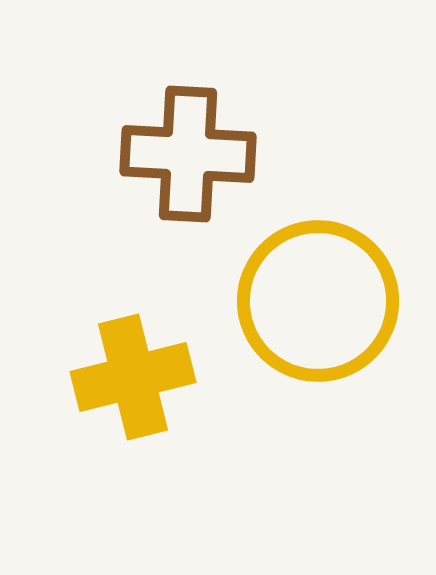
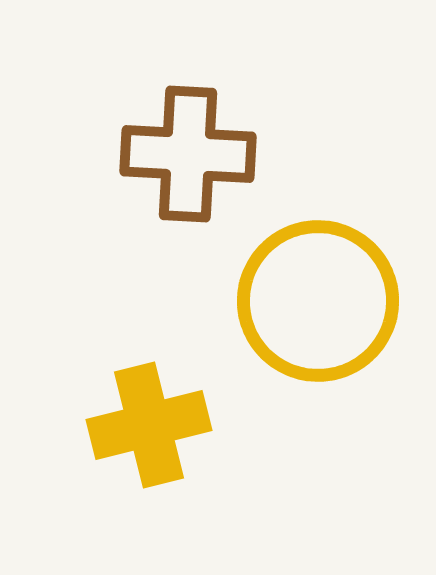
yellow cross: moved 16 px right, 48 px down
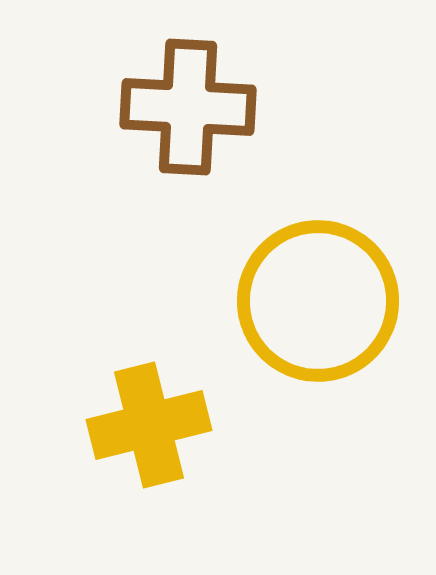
brown cross: moved 47 px up
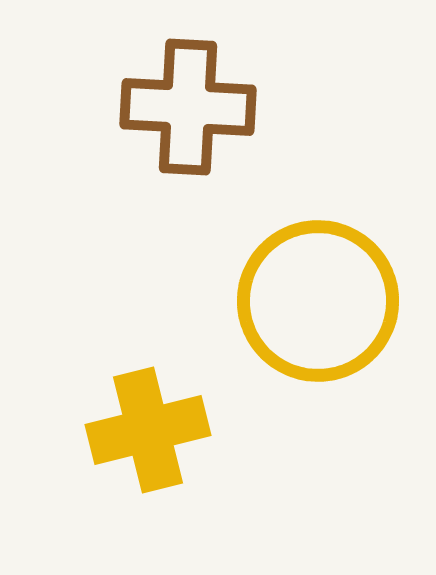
yellow cross: moved 1 px left, 5 px down
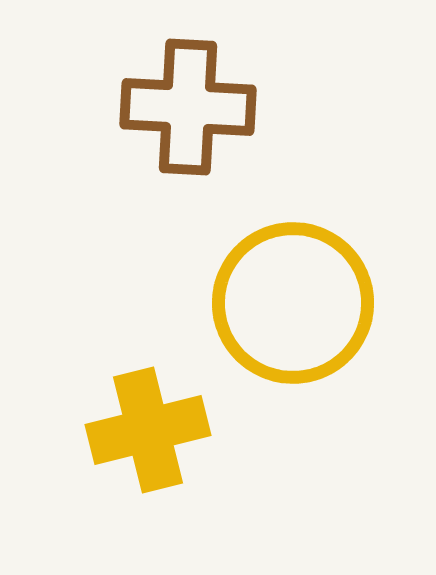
yellow circle: moved 25 px left, 2 px down
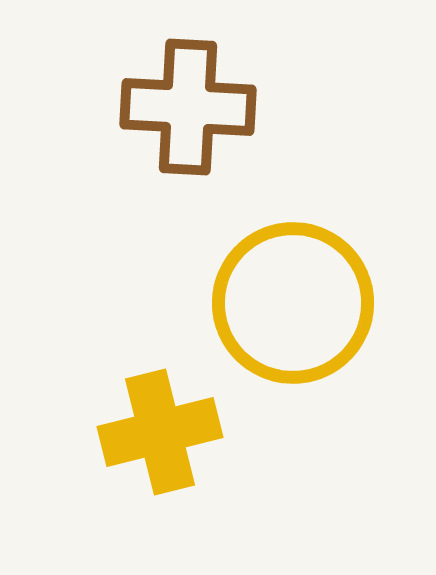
yellow cross: moved 12 px right, 2 px down
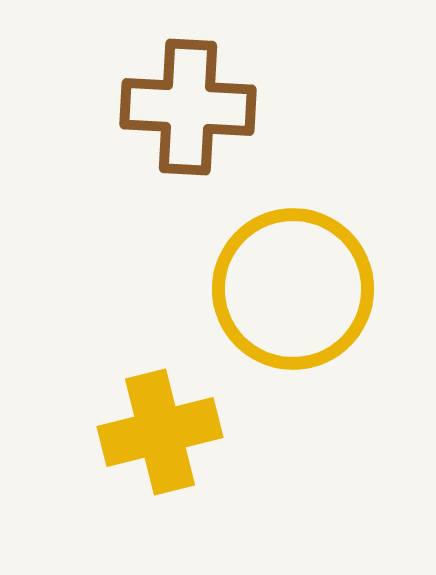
yellow circle: moved 14 px up
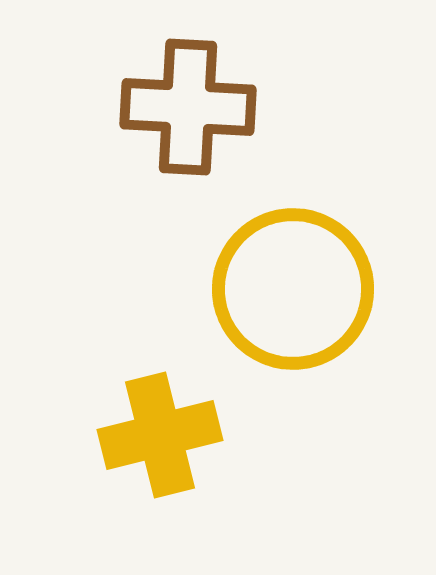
yellow cross: moved 3 px down
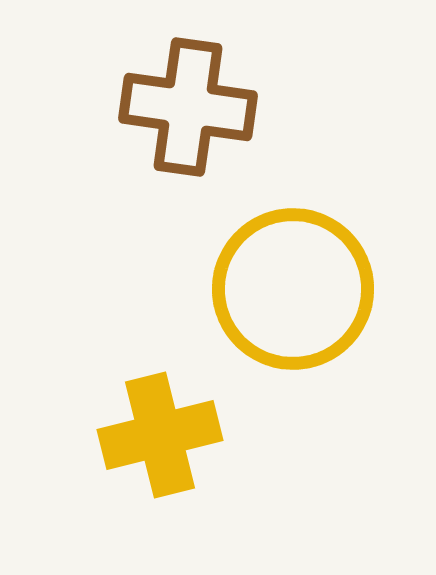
brown cross: rotated 5 degrees clockwise
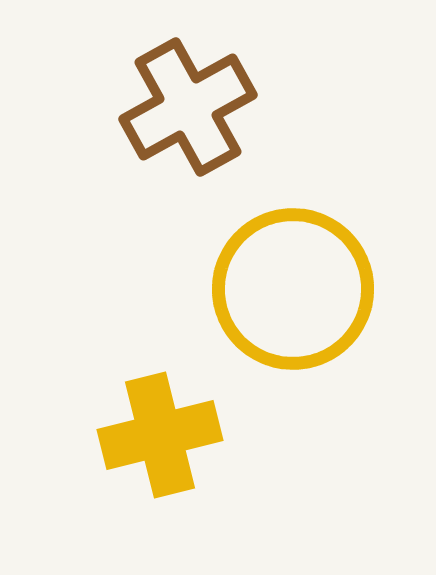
brown cross: rotated 37 degrees counterclockwise
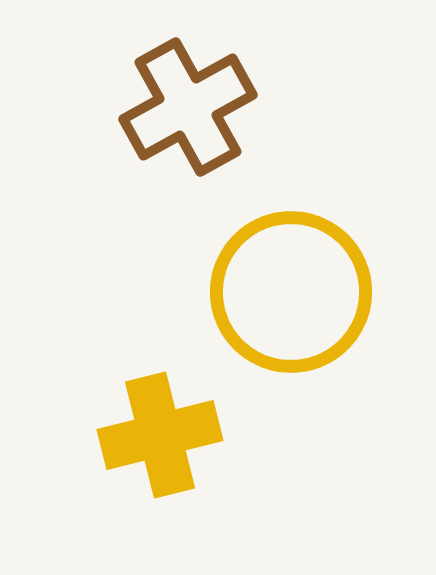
yellow circle: moved 2 px left, 3 px down
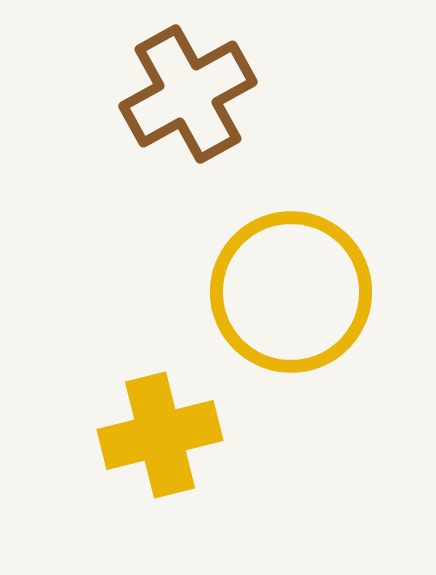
brown cross: moved 13 px up
